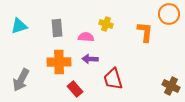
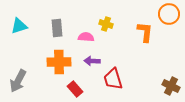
purple arrow: moved 2 px right, 2 px down
gray arrow: moved 3 px left, 1 px down
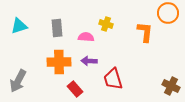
orange circle: moved 1 px left, 1 px up
purple arrow: moved 3 px left
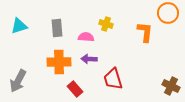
purple arrow: moved 2 px up
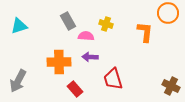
gray rectangle: moved 11 px right, 7 px up; rotated 24 degrees counterclockwise
pink semicircle: moved 1 px up
purple arrow: moved 1 px right, 2 px up
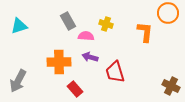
purple arrow: rotated 14 degrees clockwise
red trapezoid: moved 2 px right, 7 px up
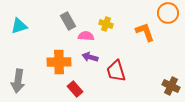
orange L-shape: rotated 25 degrees counterclockwise
red trapezoid: moved 1 px right, 1 px up
gray arrow: rotated 20 degrees counterclockwise
